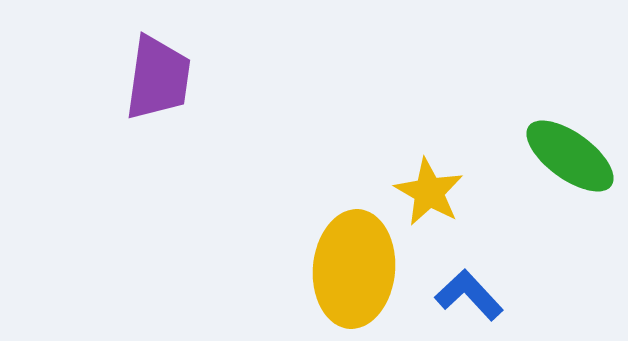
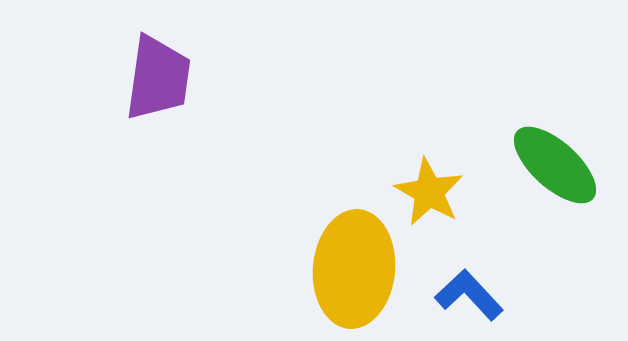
green ellipse: moved 15 px left, 9 px down; rotated 6 degrees clockwise
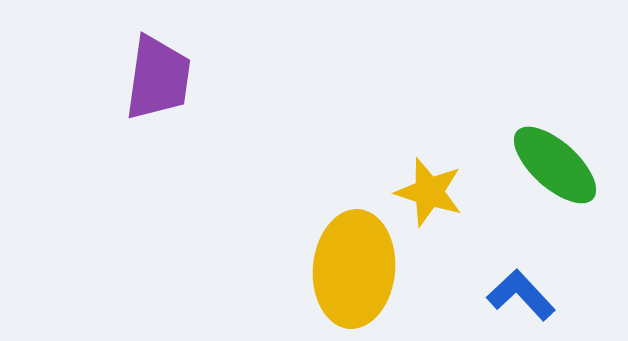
yellow star: rotated 12 degrees counterclockwise
blue L-shape: moved 52 px right
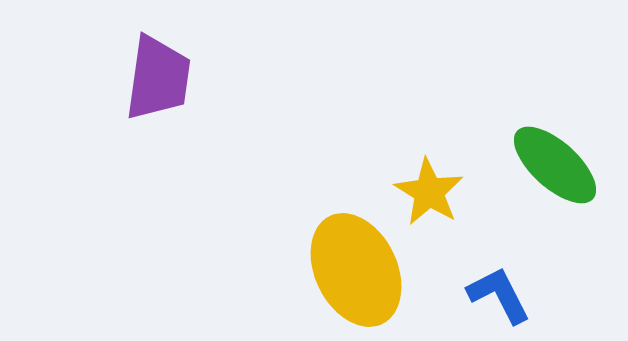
yellow star: rotated 14 degrees clockwise
yellow ellipse: moved 2 px right, 1 px down; rotated 31 degrees counterclockwise
blue L-shape: moved 22 px left; rotated 16 degrees clockwise
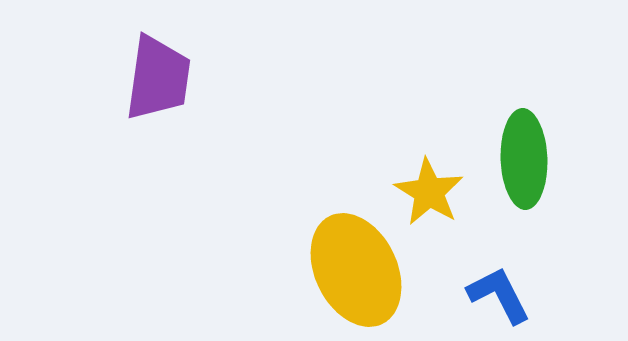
green ellipse: moved 31 px left, 6 px up; rotated 46 degrees clockwise
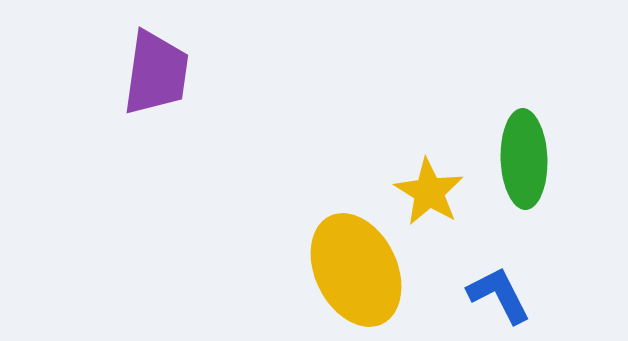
purple trapezoid: moved 2 px left, 5 px up
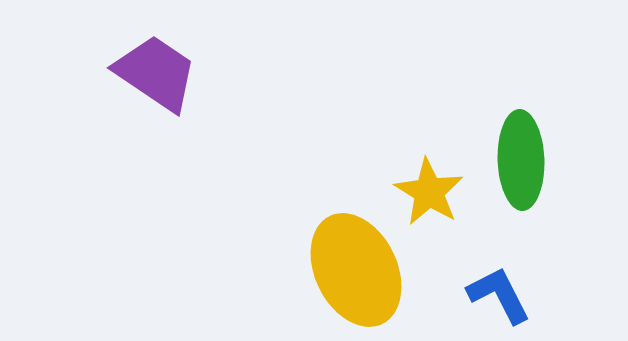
purple trapezoid: rotated 64 degrees counterclockwise
green ellipse: moved 3 px left, 1 px down
